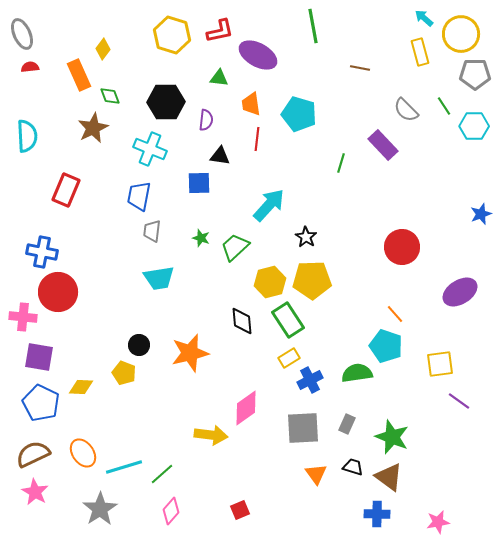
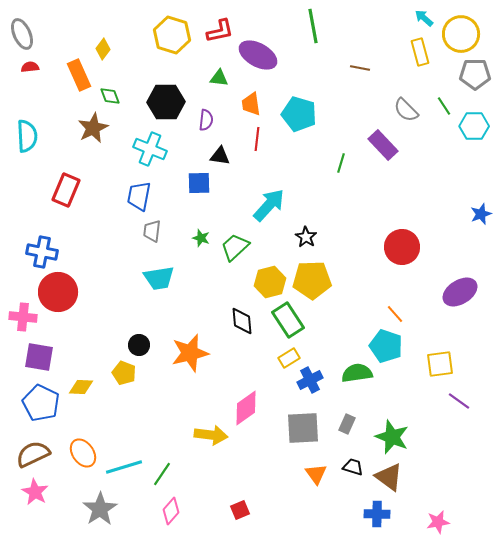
green line at (162, 474): rotated 15 degrees counterclockwise
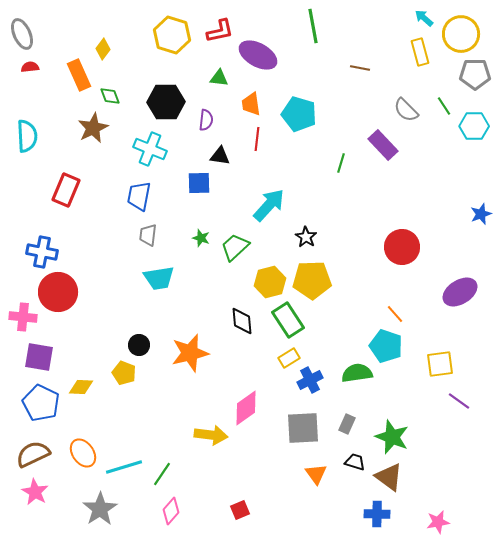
gray trapezoid at (152, 231): moved 4 px left, 4 px down
black trapezoid at (353, 467): moved 2 px right, 5 px up
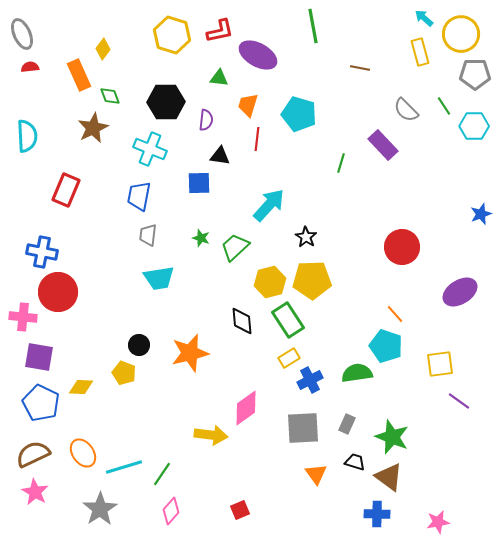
orange trapezoid at (251, 104): moved 3 px left, 1 px down; rotated 25 degrees clockwise
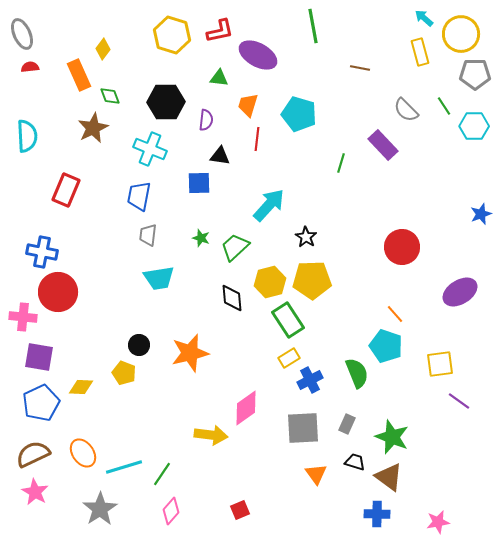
black diamond at (242, 321): moved 10 px left, 23 px up
green semicircle at (357, 373): rotated 76 degrees clockwise
blue pentagon at (41, 403): rotated 21 degrees clockwise
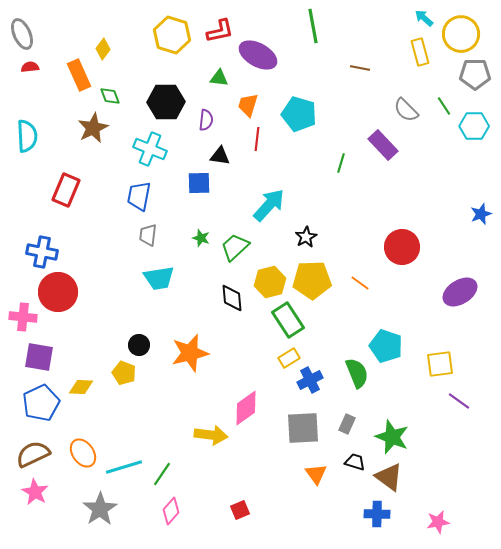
black star at (306, 237): rotated 10 degrees clockwise
orange line at (395, 314): moved 35 px left, 31 px up; rotated 12 degrees counterclockwise
